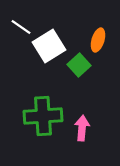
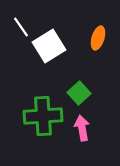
white line: rotated 20 degrees clockwise
orange ellipse: moved 2 px up
green square: moved 28 px down
pink arrow: rotated 15 degrees counterclockwise
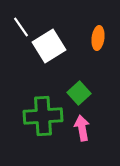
orange ellipse: rotated 10 degrees counterclockwise
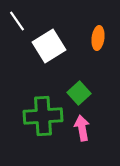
white line: moved 4 px left, 6 px up
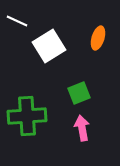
white line: rotated 30 degrees counterclockwise
orange ellipse: rotated 10 degrees clockwise
green square: rotated 20 degrees clockwise
green cross: moved 16 px left
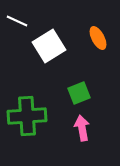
orange ellipse: rotated 45 degrees counterclockwise
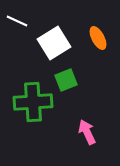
white square: moved 5 px right, 3 px up
green square: moved 13 px left, 13 px up
green cross: moved 6 px right, 14 px up
pink arrow: moved 5 px right, 4 px down; rotated 15 degrees counterclockwise
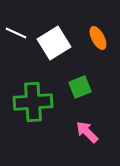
white line: moved 1 px left, 12 px down
green square: moved 14 px right, 7 px down
pink arrow: rotated 20 degrees counterclockwise
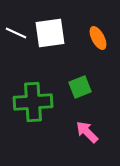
white square: moved 4 px left, 10 px up; rotated 24 degrees clockwise
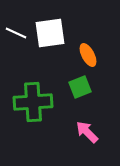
orange ellipse: moved 10 px left, 17 px down
